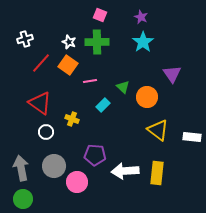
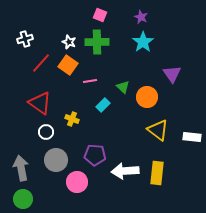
gray circle: moved 2 px right, 6 px up
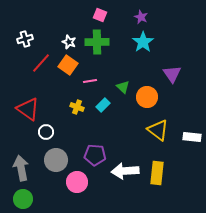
red triangle: moved 12 px left, 6 px down
yellow cross: moved 5 px right, 12 px up
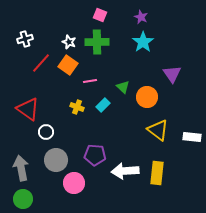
pink circle: moved 3 px left, 1 px down
